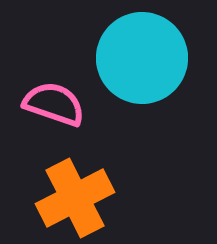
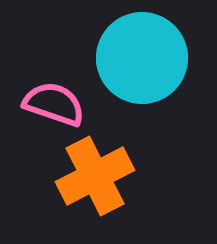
orange cross: moved 20 px right, 22 px up
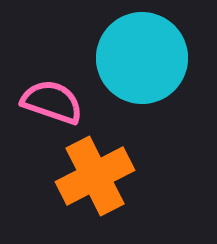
pink semicircle: moved 2 px left, 2 px up
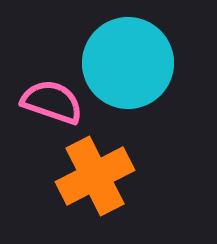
cyan circle: moved 14 px left, 5 px down
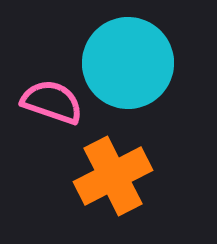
orange cross: moved 18 px right
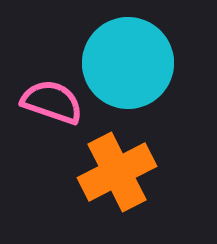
orange cross: moved 4 px right, 4 px up
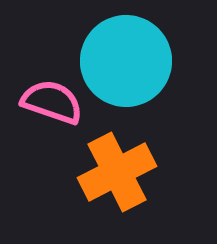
cyan circle: moved 2 px left, 2 px up
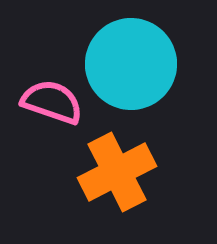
cyan circle: moved 5 px right, 3 px down
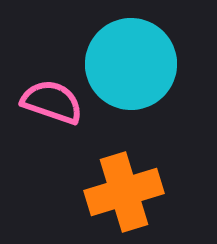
orange cross: moved 7 px right, 20 px down; rotated 10 degrees clockwise
